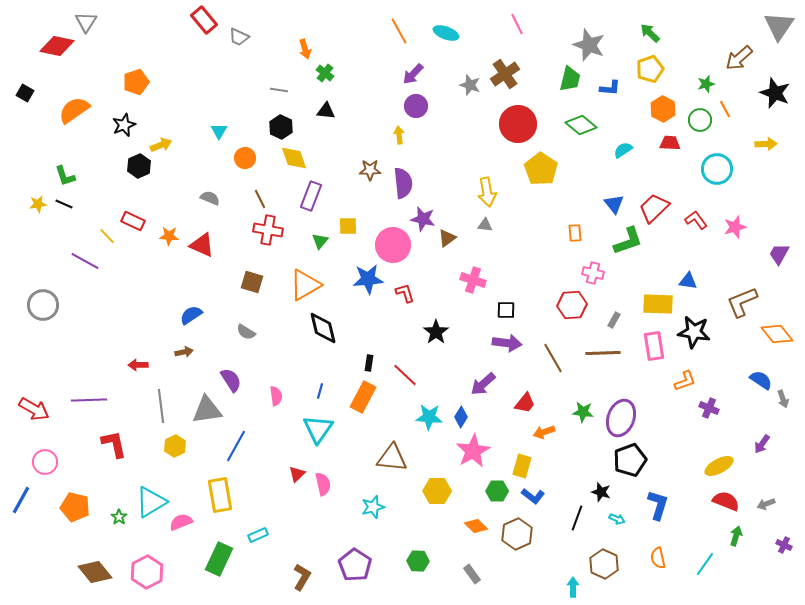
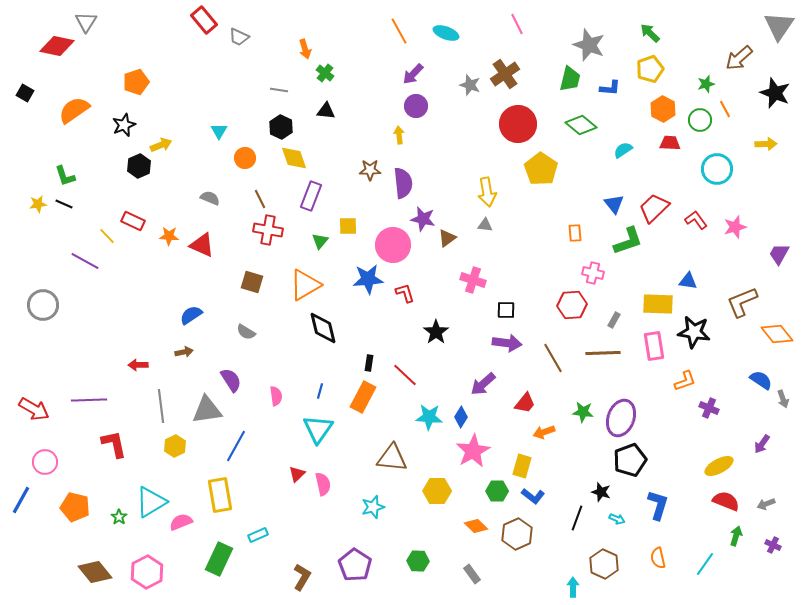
purple cross at (784, 545): moved 11 px left
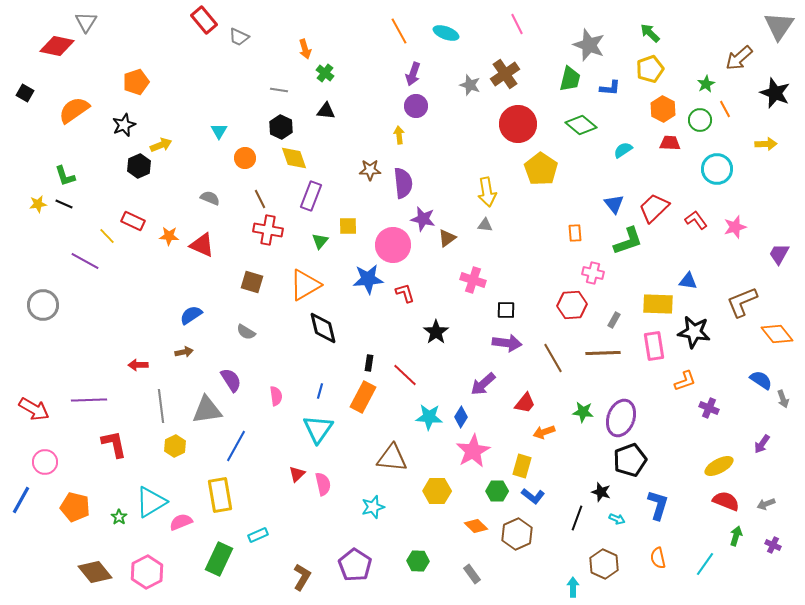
purple arrow at (413, 74): rotated 25 degrees counterclockwise
green star at (706, 84): rotated 12 degrees counterclockwise
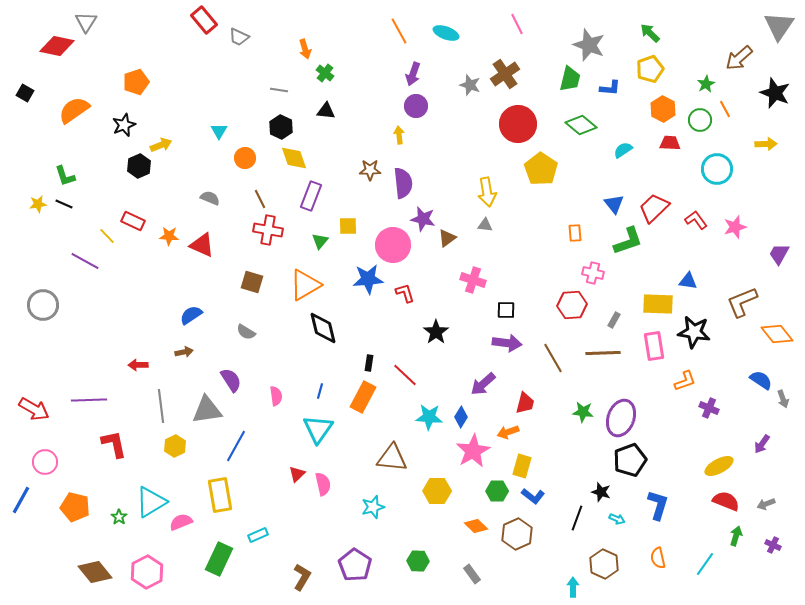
red trapezoid at (525, 403): rotated 25 degrees counterclockwise
orange arrow at (544, 432): moved 36 px left
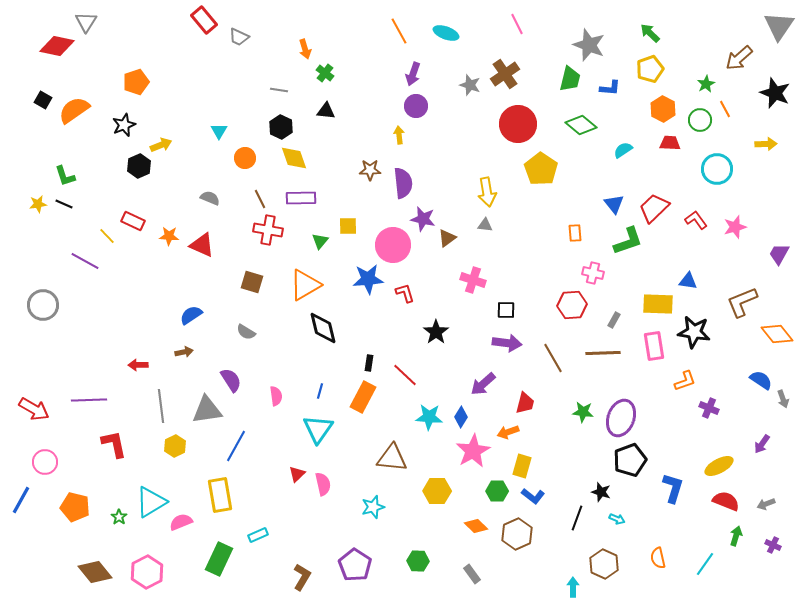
black square at (25, 93): moved 18 px right, 7 px down
purple rectangle at (311, 196): moved 10 px left, 2 px down; rotated 68 degrees clockwise
blue L-shape at (658, 505): moved 15 px right, 17 px up
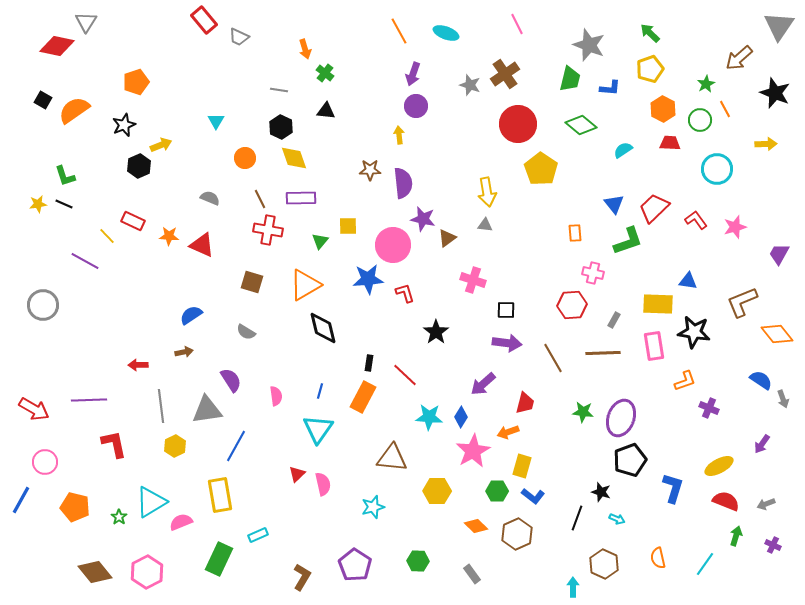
cyan triangle at (219, 131): moved 3 px left, 10 px up
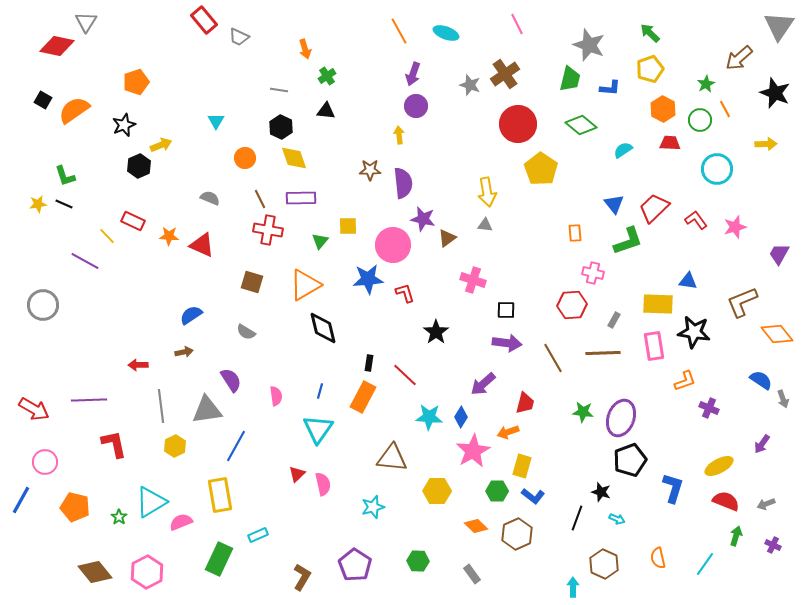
green cross at (325, 73): moved 2 px right, 3 px down; rotated 18 degrees clockwise
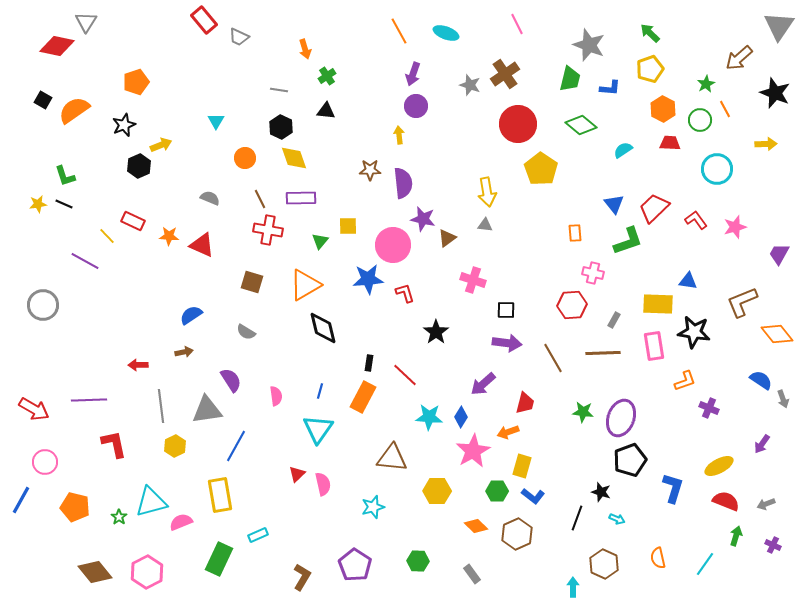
cyan triangle at (151, 502): rotated 16 degrees clockwise
